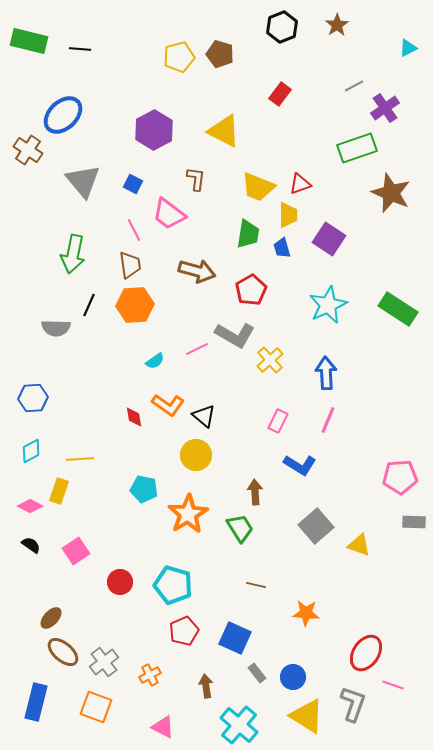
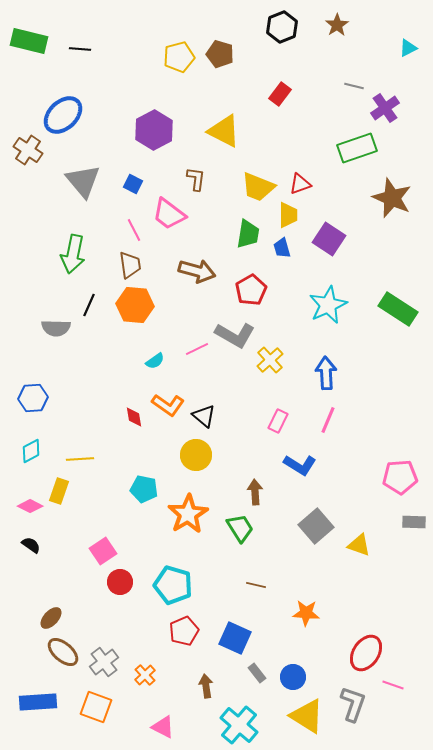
gray line at (354, 86): rotated 42 degrees clockwise
brown star at (391, 193): moved 1 px right, 5 px down
orange hexagon at (135, 305): rotated 9 degrees clockwise
pink square at (76, 551): moved 27 px right
orange cross at (150, 675): moved 5 px left; rotated 15 degrees counterclockwise
blue rectangle at (36, 702): moved 2 px right; rotated 72 degrees clockwise
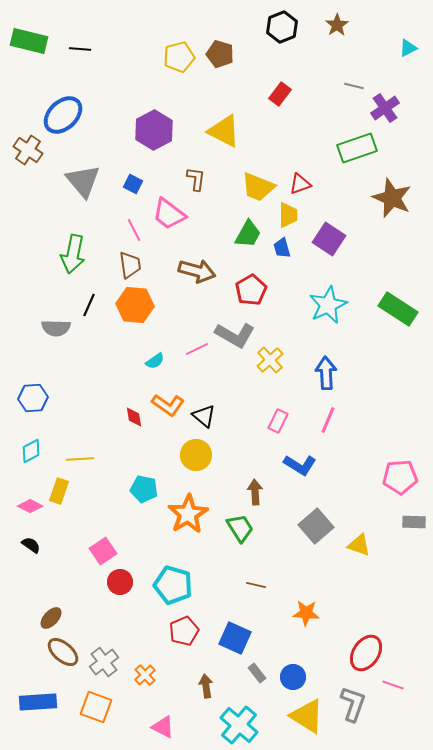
green trapezoid at (248, 234): rotated 20 degrees clockwise
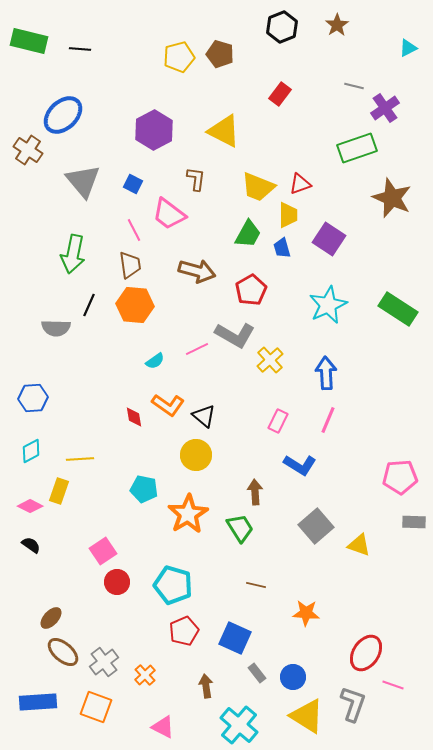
red circle at (120, 582): moved 3 px left
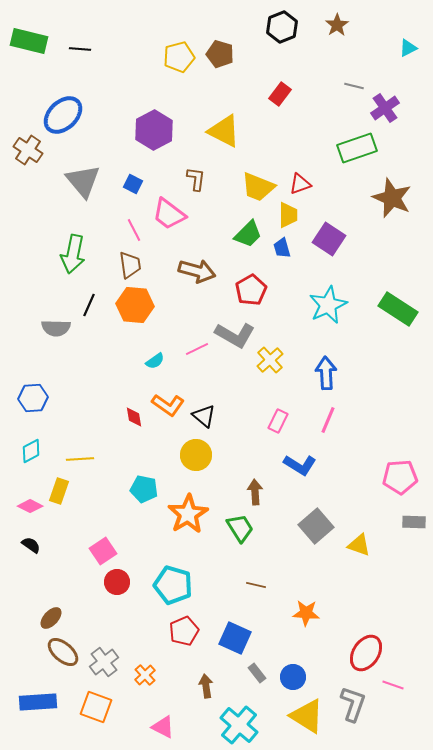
green trapezoid at (248, 234): rotated 16 degrees clockwise
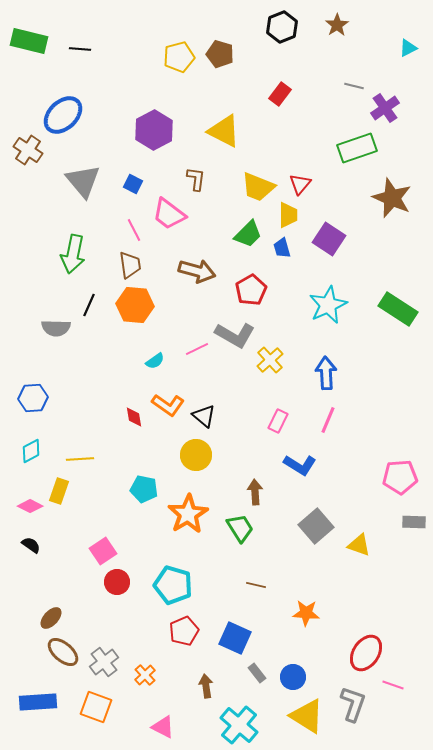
red triangle at (300, 184): rotated 30 degrees counterclockwise
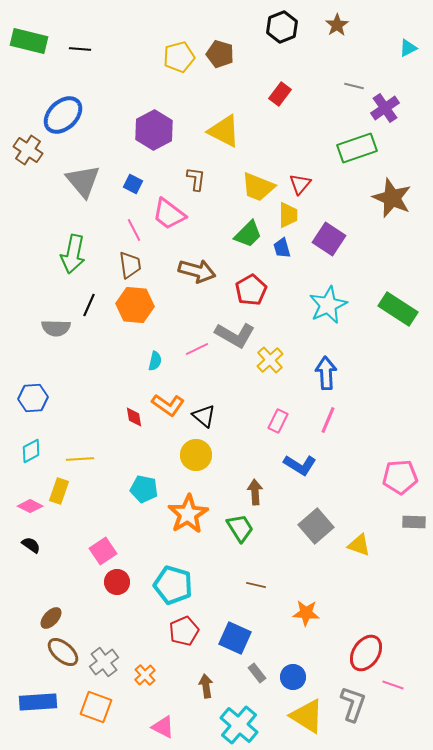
cyan semicircle at (155, 361): rotated 42 degrees counterclockwise
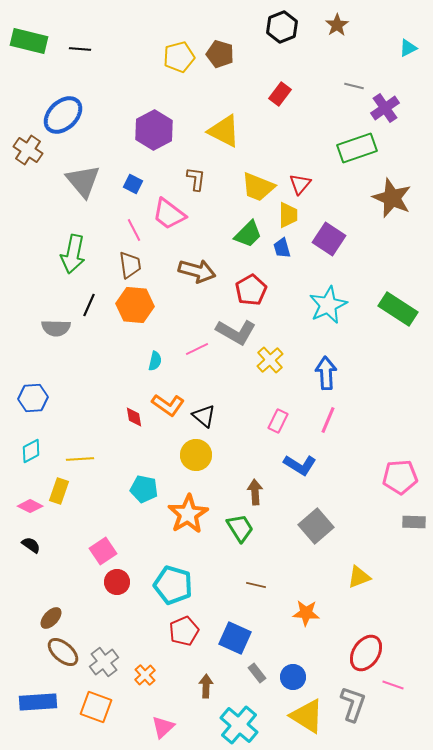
gray L-shape at (235, 335): moved 1 px right, 3 px up
yellow triangle at (359, 545): moved 32 px down; rotated 40 degrees counterclockwise
brown arrow at (206, 686): rotated 10 degrees clockwise
pink triangle at (163, 727): rotated 50 degrees clockwise
